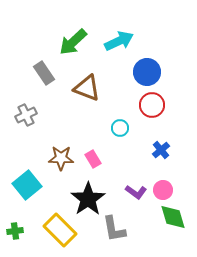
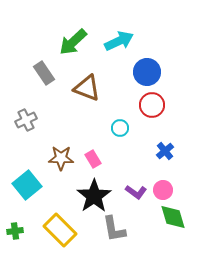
gray cross: moved 5 px down
blue cross: moved 4 px right, 1 px down
black star: moved 6 px right, 3 px up
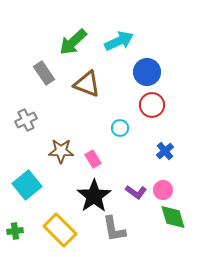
brown triangle: moved 4 px up
brown star: moved 7 px up
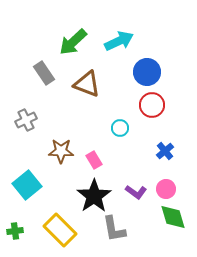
pink rectangle: moved 1 px right, 1 px down
pink circle: moved 3 px right, 1 px up
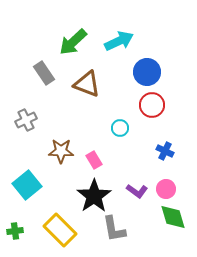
blue cross: rotated 24 degrees counterclockwise
purple L-shape: moved 1 px right, 1 px up
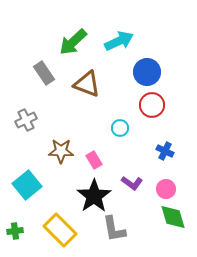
purple L-shape: moved 5 px left, 8 px up
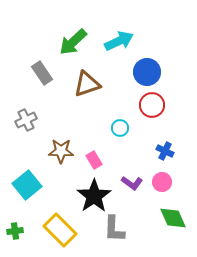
gray rectangle: moved 2 px left
brown triangle: rotated 40 degrees counterclockwise
pink circle: moved 4 px left, 7 px up
green diamond: moved 1 px down; rotated 8 degrees counterclockwise
gray L-shape: rotated 12 degrees clockwise
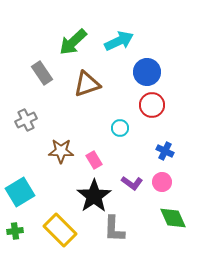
cyan square: moved 7 px left, 7 px down; rotated 8 degrees clockwise
